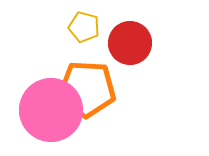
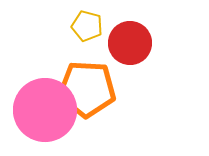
yellow pentagon: moved 3 px right, 1 px up
pink circle: moved 6 px left
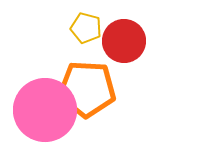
yellow pentagon: moved 1 px left, 2 px down
red circle: moved 6 px left, 2 px up
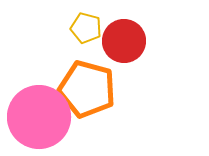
orange pentagon: rotated 12 degrees clockwise
pink circle: moved 6 px left, 7 px down
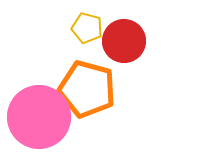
yellow pentagon: moved 1 px right
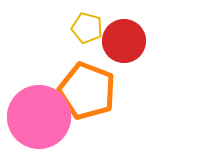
orange pentagon: moved 2 px down; rotated 6 degrees clockwise
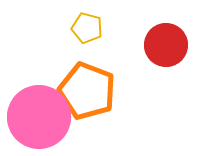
red circle: moved 42 px right, 4 px down
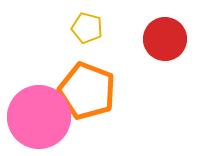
red circle: moved 1 px left, 6 px up
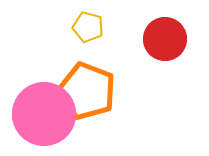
yellow pentagon: moved 1 px right, 1 px up
pink circle: moved 5 px right, 3 px up
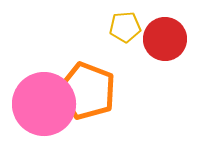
yellow pentagon: moved 37 px right; rotated 20 degrees counterclockwise
pink circle: moved 10 px up
